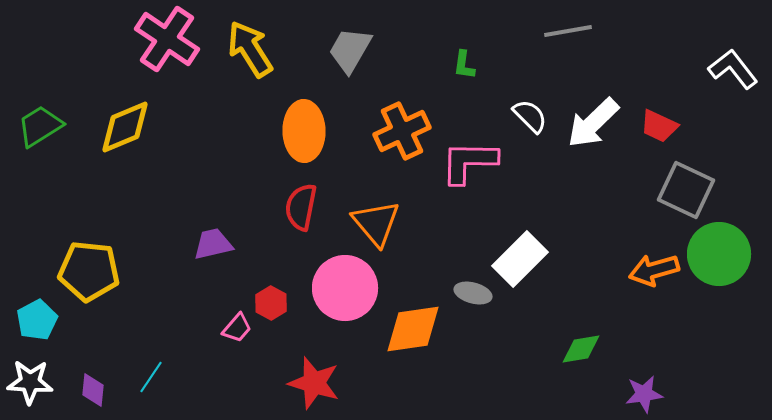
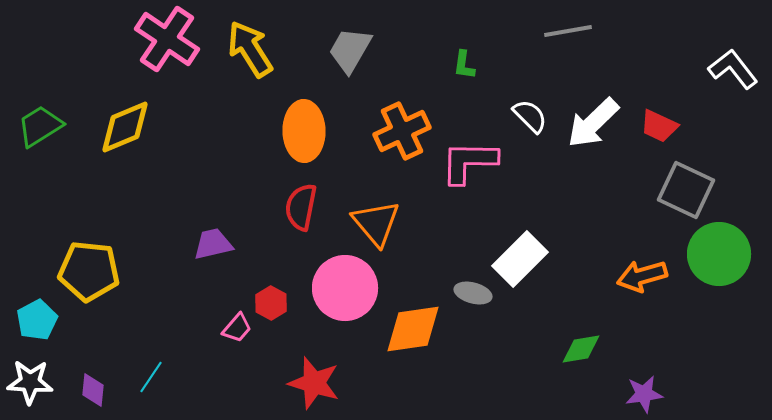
orange arrow: moved 12 px left, 6 px down
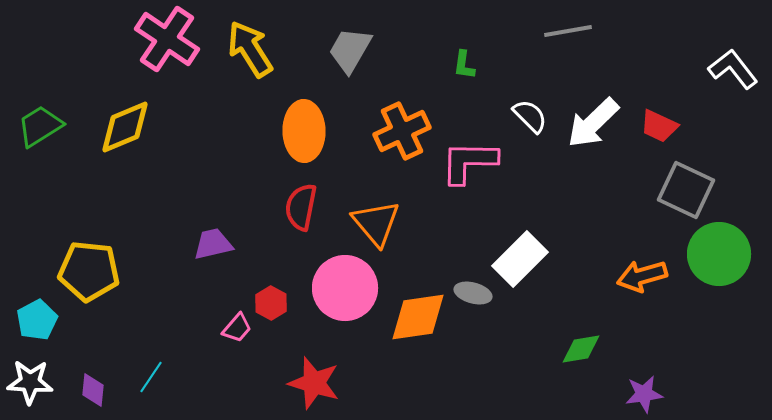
orange diamond: moved 5 px right, 12 px up
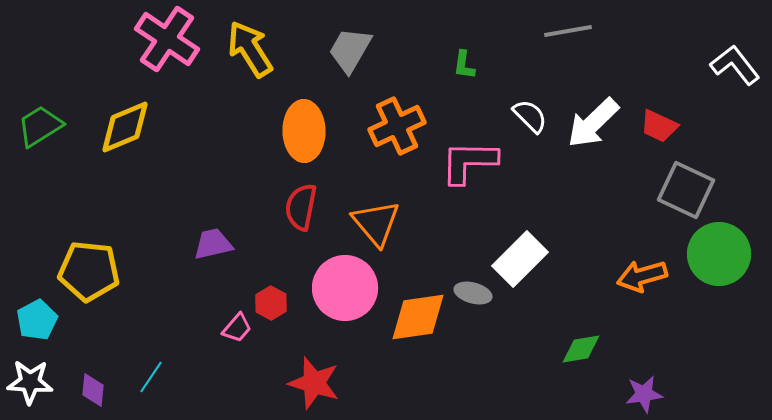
white L-shape: moved 2 px right, 4 px up
orange cross: moved 5 px left, 5 px up
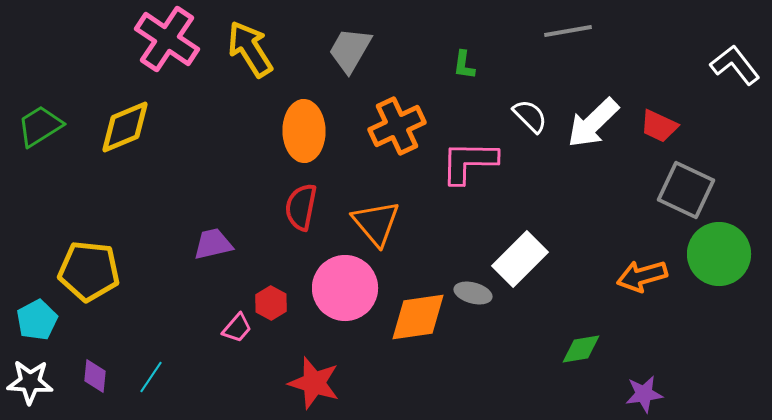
purple diamond: moved 2 px right, 14 px up
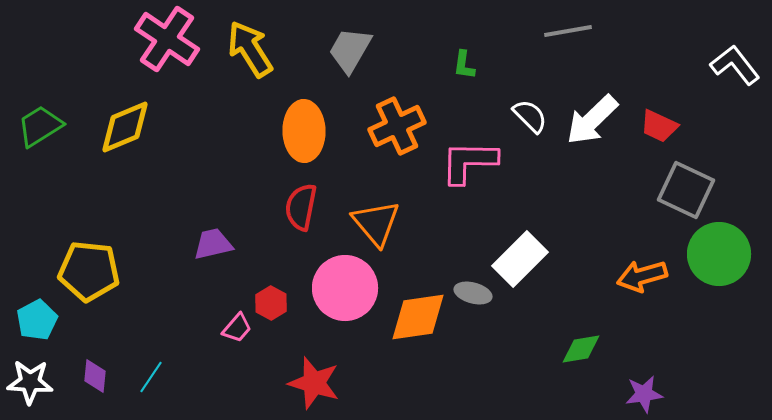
white arrow: moved 1 px left, 3 px up
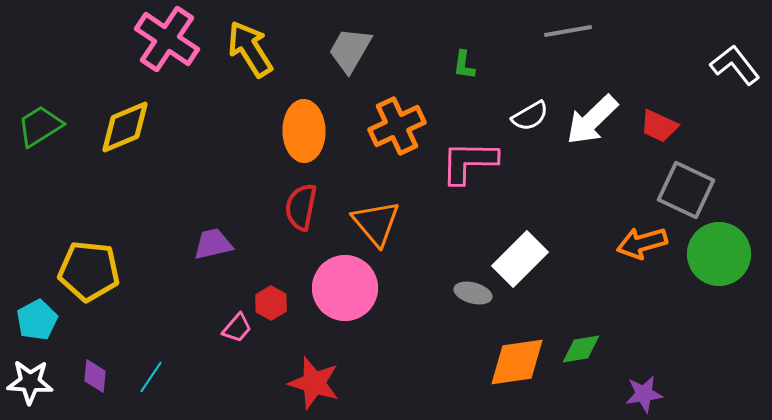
white semicircle: rotated 105 degrees clockwise
orange arrow: moved 33 px up
orange diamond: moved 99 px right, 45 px down
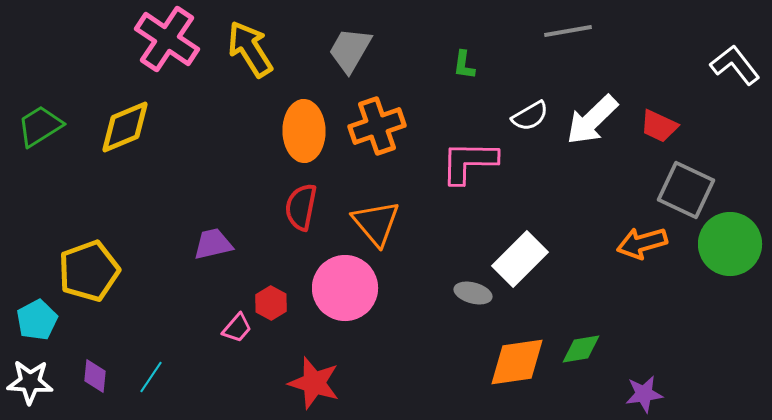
orange cross: moved 20 px left; rotated 6 degrees clockwise
green circle: moved 11 px right, 10 px up
yellow pentagon: rotated 26 degrees counterclockwise
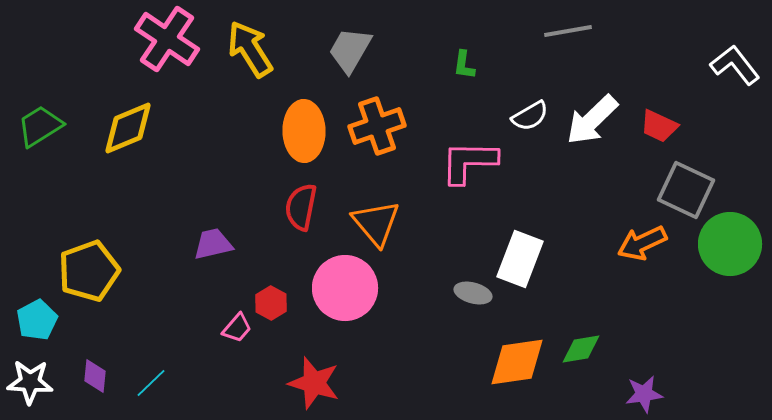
yellow diamond: moved 3 px right, 1 px down
orange arrow: rotated 9 degrees counterclockwise
white rectangle: rotated 24 degrees counterclockwise
cyan line: moved 6 px down; rotated 12 degrees clockwise
